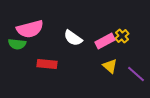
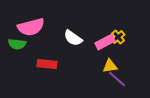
pink semicircle: moved 1 px right, 2 px up
yellow cross: moved 4 px left, 1 px down
pink rectangle: moved 1 px down
yellow triangle: rotated 49 degrees counterclockwise
purple line: moved 19 px left, 5 px down
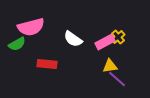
white semicircle: moved 1 px down
green semicircle: rotated 36 degrees counterclockwise
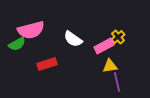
pink semicircle: moved 3 px down
pink rectangle: moved 1 px left, 4 px down
red rectangle: rotated 24 degrees counterclockwise
purple line: moved 3 px down; rotated 36 degrees clockwise
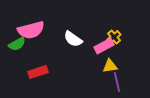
yellow cross: moved 4 px left
red rectangle: moved 9 px left, 8 px down
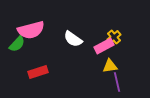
green semicircle: rotated 18 degrees counterclockwise
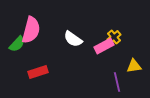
pink semicircle: rotated 60 degrees counterclockwise
yellow triangle: moved 24 px right
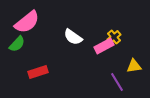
pink semicircle: moved 4 px left, 8 px up; rotated 36 degrees clockwise
white semicircle: moved 2 px up
purple line: rotated 18 degrees counterclockwise
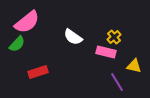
pink rectangle: moved 2 px right, 6 px down; rotated 42 degrees clockwise
yellow triangle: rotated 21 degrees clockwise
